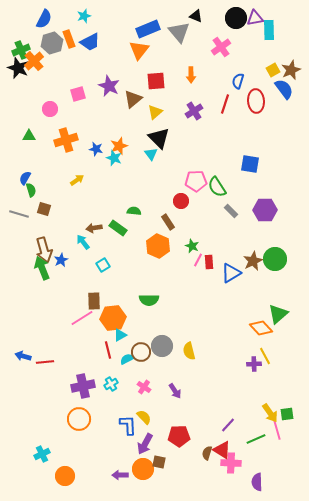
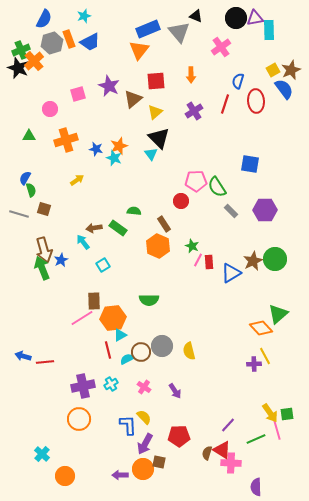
brown rectangle at (168, 222): moved 4 px left, 2 px down
cyan cross at (42, 454): rotated 21 degrees counterclockwise
purple semicircle at (257, 482): moved 1 px left, 5 px down
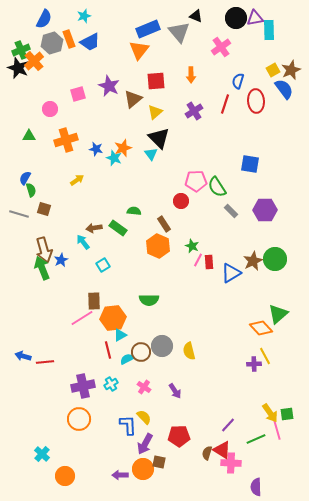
orange star at (119, 146): moved 4 px right, 2 px down
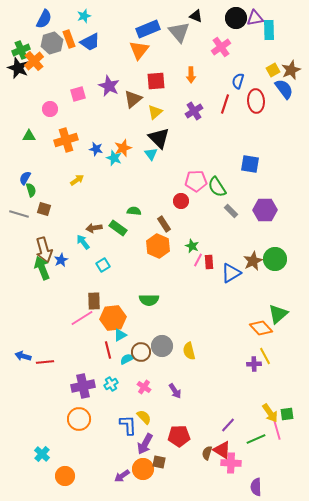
purple arrow at (120, 475): moved 2 px right, 1 px down; rotated 35 degrees counterclockwise
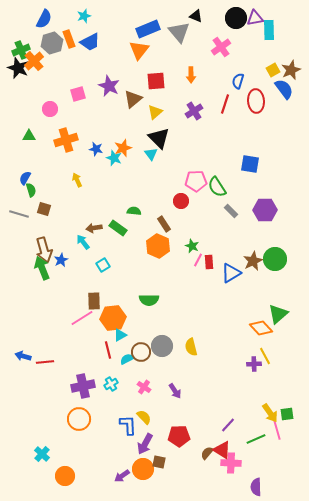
yellow arrow at (77, 180): rotated 80 degrees counterclockwise
yellow semicircle at (189, 351): moved 2 px right, 4 px up
brown semicircle at (207, 453): rotated 24 degrees clockwise
